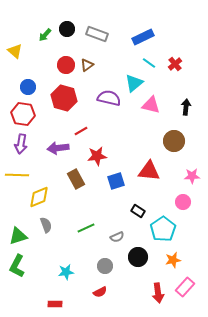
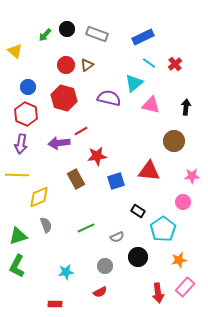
red hexagon at (23, 114): moved 3 px right; rotated 15 degrees clockwise
purple arrow at (58, 148): moved 1 px right, 5 px up
orange star at (173, 260): moved 6 px right
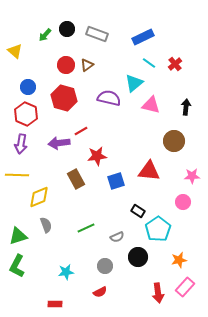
cyan pentagon at (163, 229): moved 5 px left
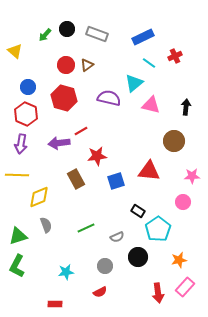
red cross at (175, 64): moved 8 px up; rotated 16 degrees clockwise
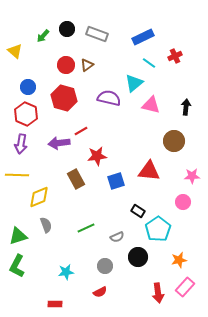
green arrow at (45, 35): moved 2 px left, 1 px down
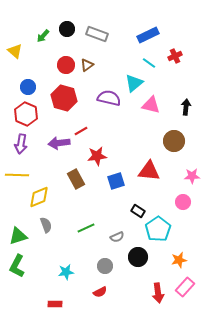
blue rectangle at (143, 37): moved 5 px right, 2 px up
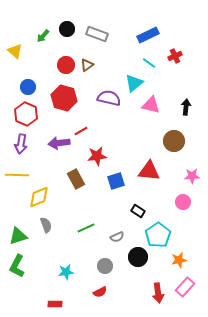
cyan pentagon at (158, 229): moved 6 px down
